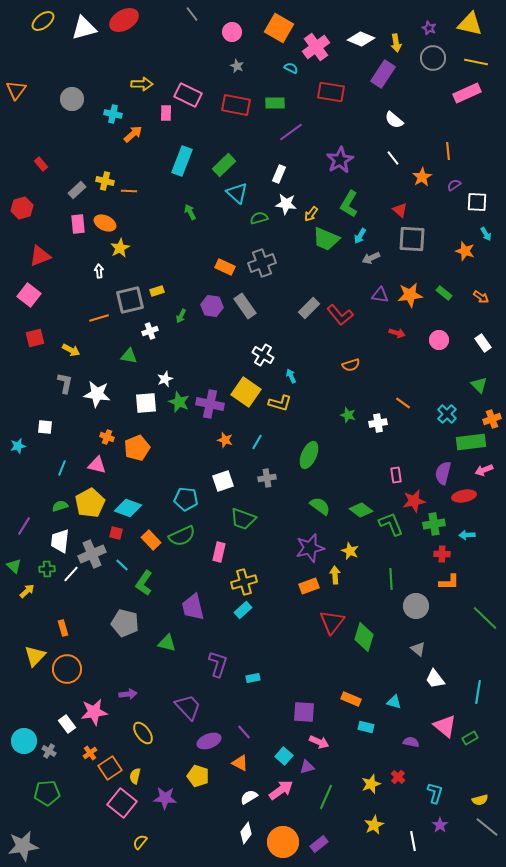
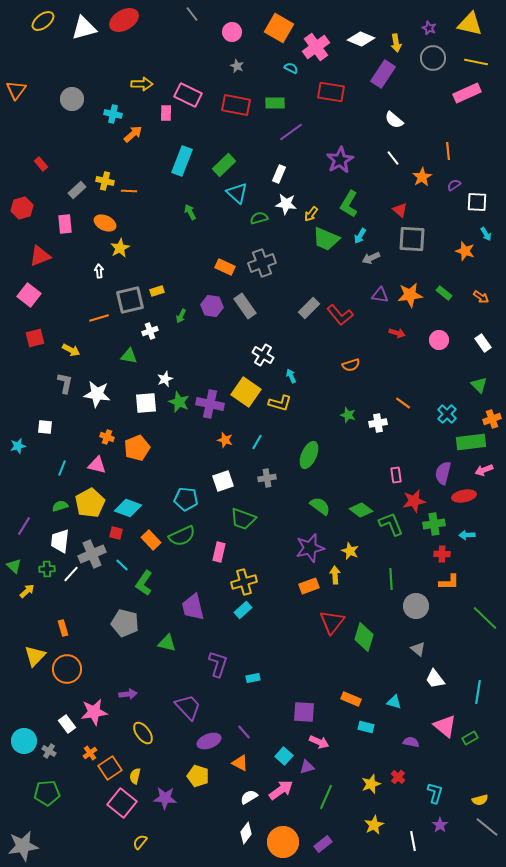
pink rectangle at (78, 224): moved 13 px left
purple rectangle at (319, 844): moved 4 px right
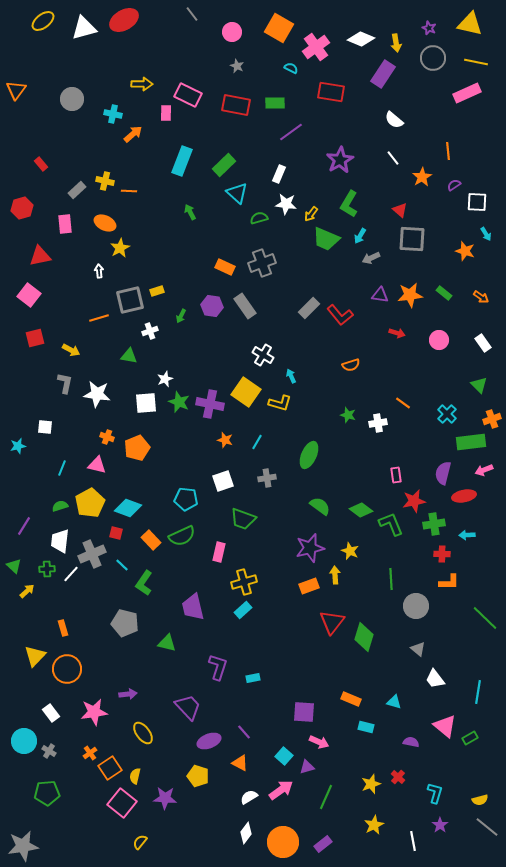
red triangle at (40, 256): rotated 10 degrees clockwise
purple L-shape at (218, 664): moved 3 px down
white rectangle at (67, 724): moved 16 px left, 11 px up
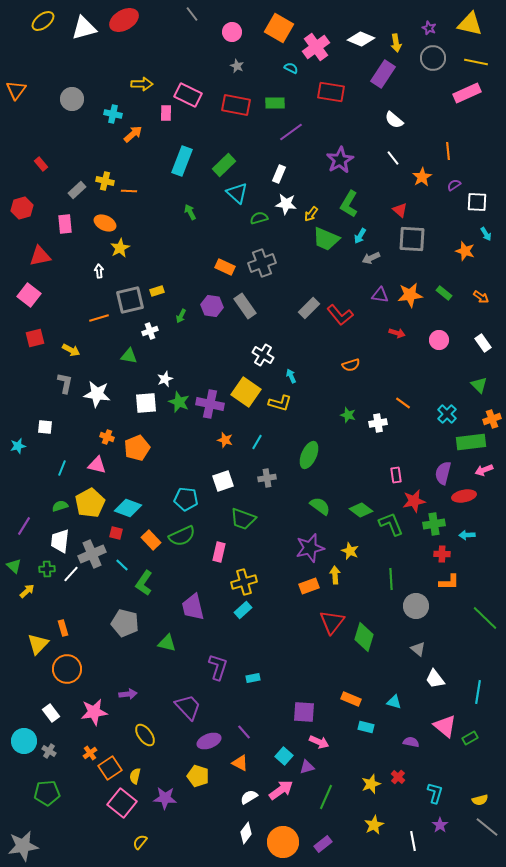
yellow triangle at (35, 656): moved 3 px right, 12 px up
yellow ellipse at (143, 733): moved 2 px right, 2 px down
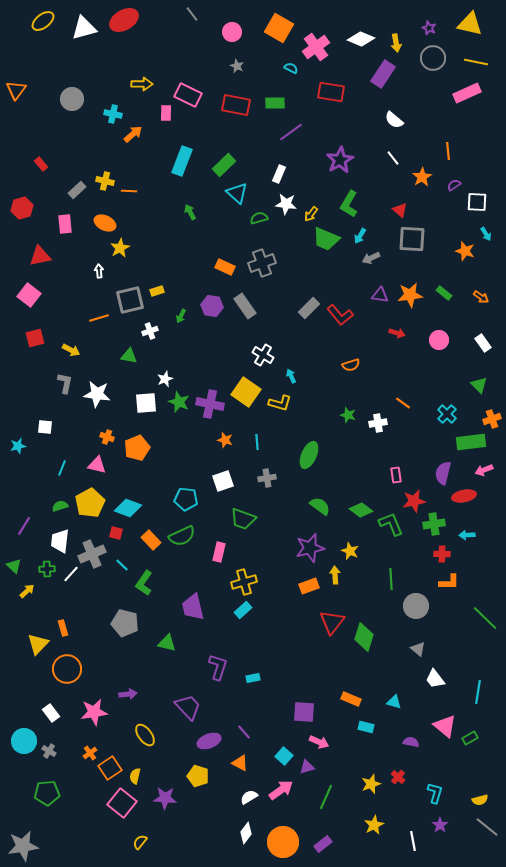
cyan line at (257, 442): rotated 35 degrees counterclockwise
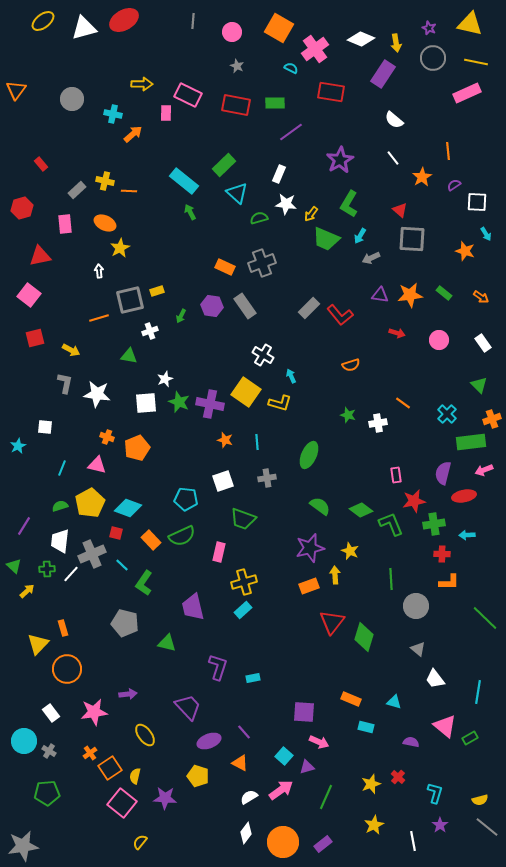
gray line at (192, 14): moved 1 px right, 7 px down; rotated 42 degrees clockwise
pink cross at (316, 47): moved 1 px left, 2 px down
cyan rectangle at (182, 161): moved 2 px right, 20 px down; rotated 72 degrees counterclockwise
cyan star at (18, 446): rotated 14 degrees counterclockwise
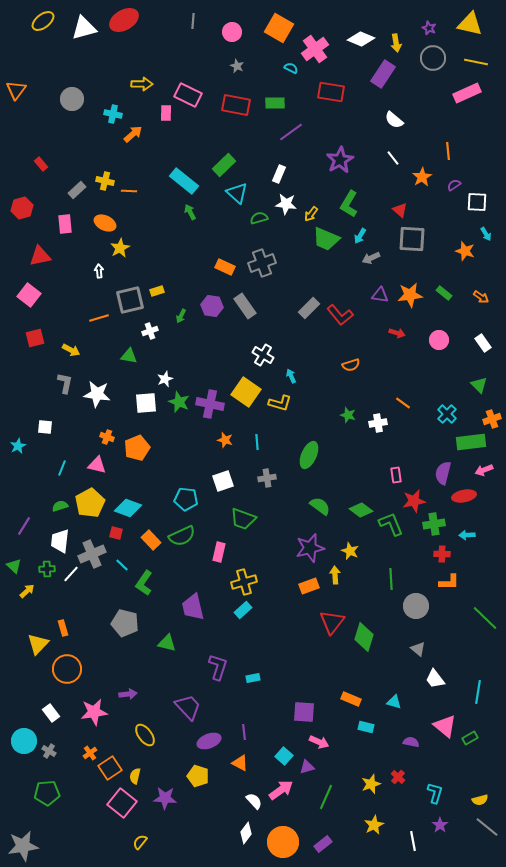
purple line at (244, 732): rotated 35 degrees clockwise
white semicircle at (249, 797): moved 5 px right, 4 px down; rotated 78 degrees clockwise
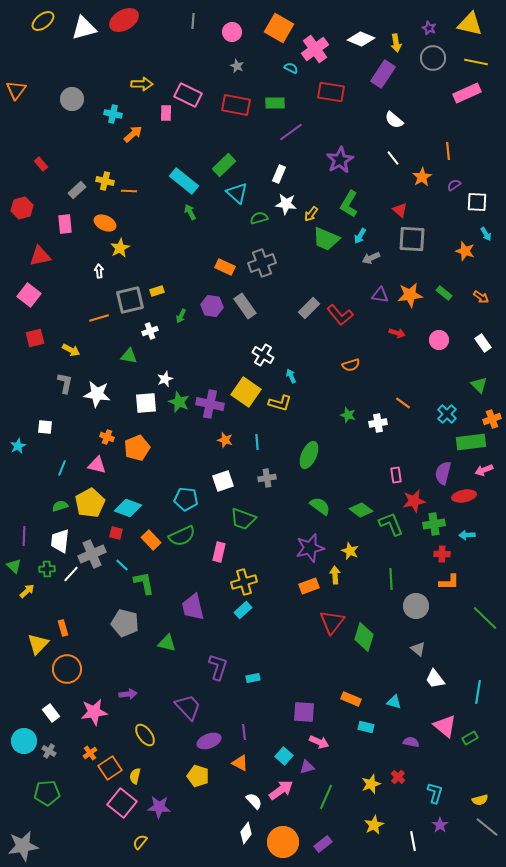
purple line at (24, 526): moved 10 px down; rotated 30 degrees counterclockwise
green L-shape at (144, 583): rotated 135 degrees clockwise
purple star at (165, 798): moved 6 px left, 9 px down
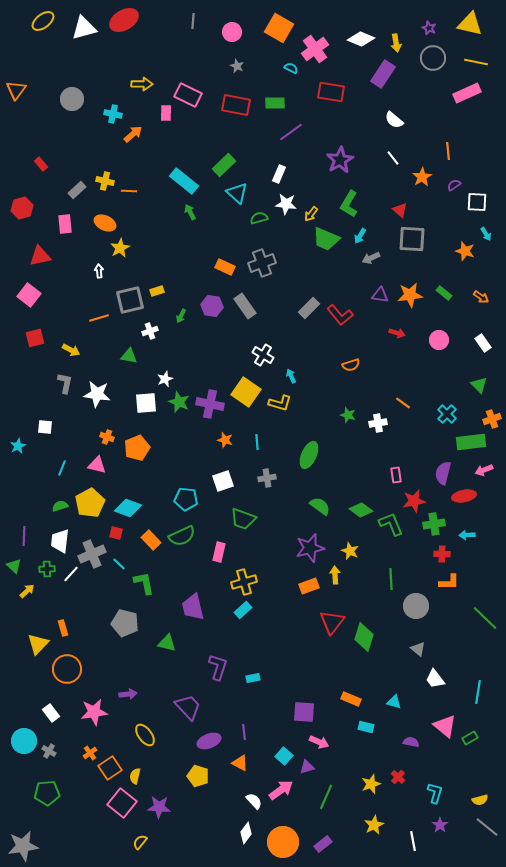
cyan line at (122, 565): moved 3 px left, 1 px up
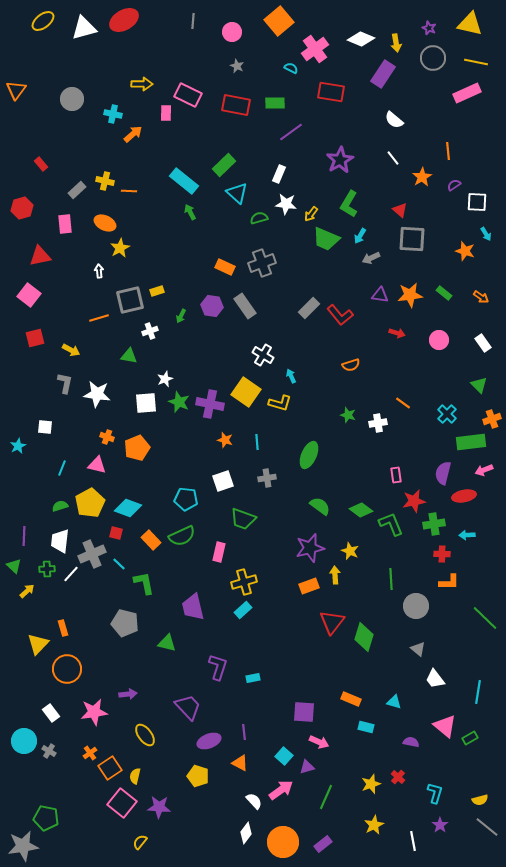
orange square at (279, 28): moved 7 px up; rotated 20 degrees clockwise
green pentagon at (47, 793): moved 1 px left, 25 px down; rotated 15 degrees clockwise
